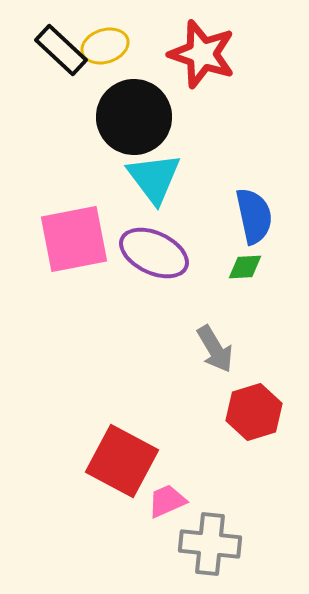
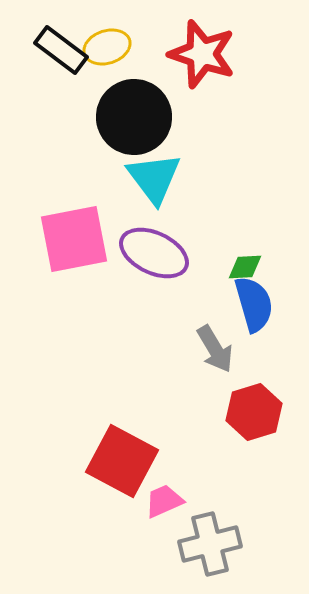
yellow ellipse: moved 2 px right, 1 px down
black rectangle: rotated 6 degrees counterclockwise
blue semicircle: moved 88 px down; rotated 4 degrees counterclockwise
pink trapezoid: moved 3 px left
gray cross: rotated 20 degrees counterclockwise
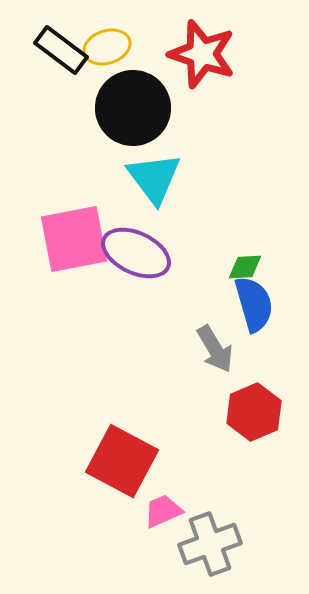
black circle: moved 1 px left, 9 px up
purple ellipse: moved 18 px left
red hexagon: rotated 6 degrees counterclockwise
pink trapezoid: moved 1 px left, 10 px down
gray cross: rotated 6 degrees counterclockwise
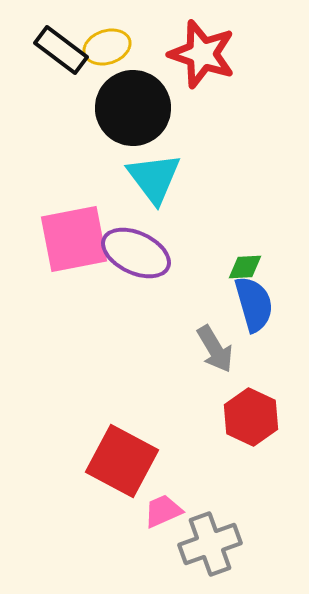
red hexagon: moved 3 px left, 5 px down; rotated 12 degrees counterclockwise
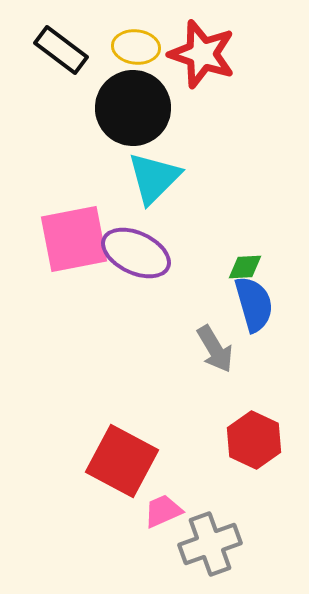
yellow ellipse: moved 29 px right; rotated 24 degrees clockwise
cyan triangle: rotated 22 degrees clockwise
red hexagon: moved 3 px right, 23 px down
